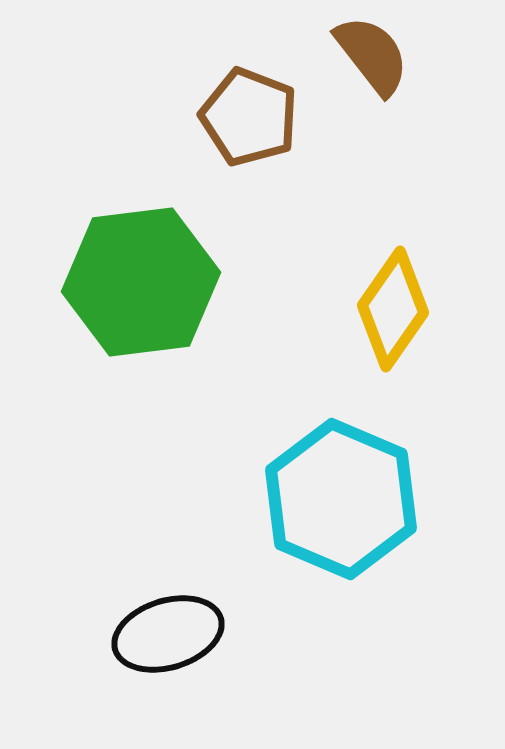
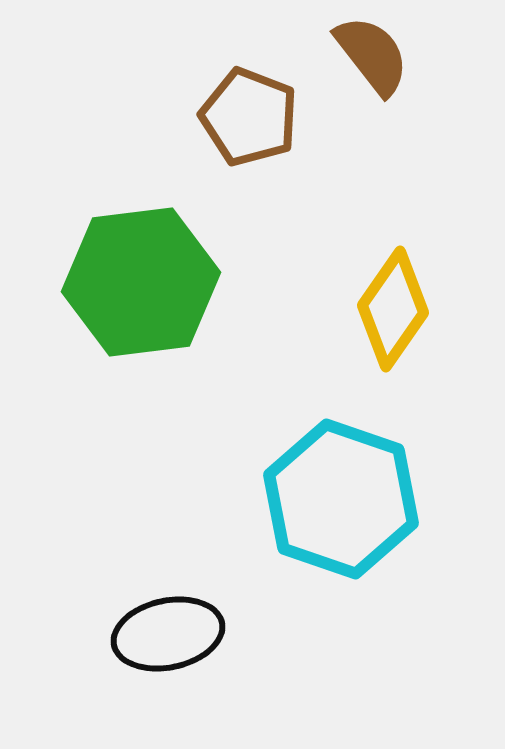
cyan hexagon: rotated 4 degrees counterclockwise
black ellipse: rotated 5 degrees clockwise
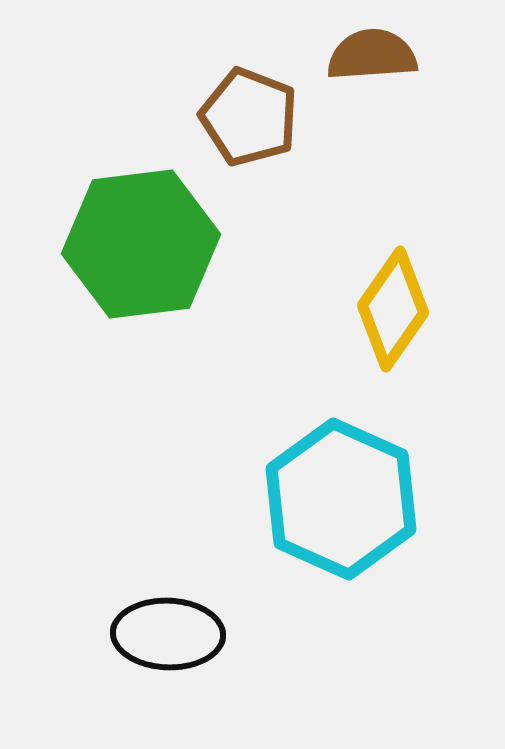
brown semicircle: rotated 56 degrees counterclockwise
green hexagon: moved 38 px up
cyan hexagon: rotated 5 degrees clockwise
black ellipse: rotated 14 degrees clockwise
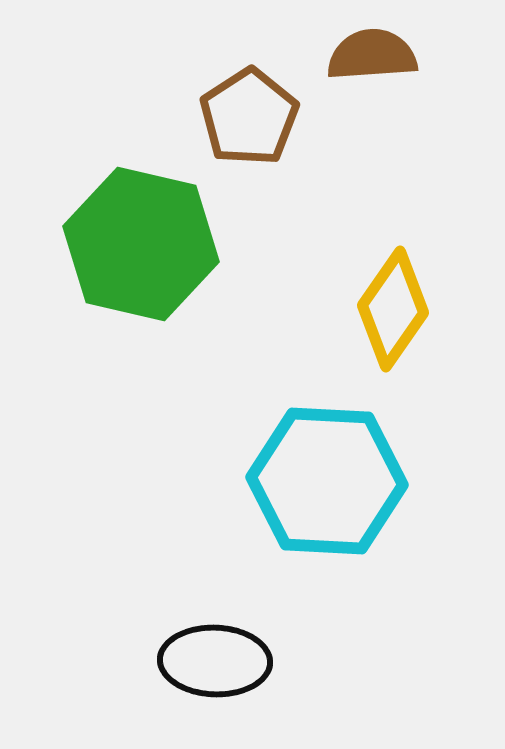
brown pentagon: rotated 18 degrees clockwise
green hexagon: rotated 20 degrees clockwise
cyan hexagon: moved 14 px left, 18 px up; rotated 21 degrees counterclockwise
black ellipse: moved 47 px right, 27 px down
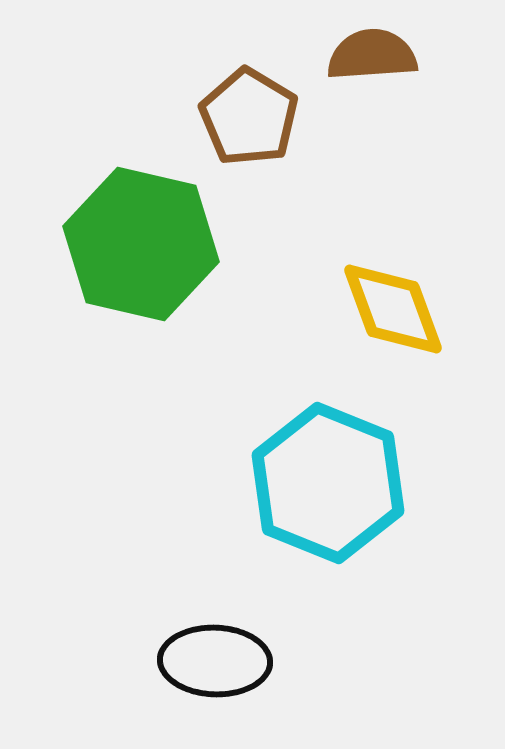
brown pentagon: rotated 8 degrees counterclockwise
yellow diamond: rotated 55 degrees counterclockwise
cyan hexagon: moved 1 px right, 2 px down; rotated 19 degrees clockwise
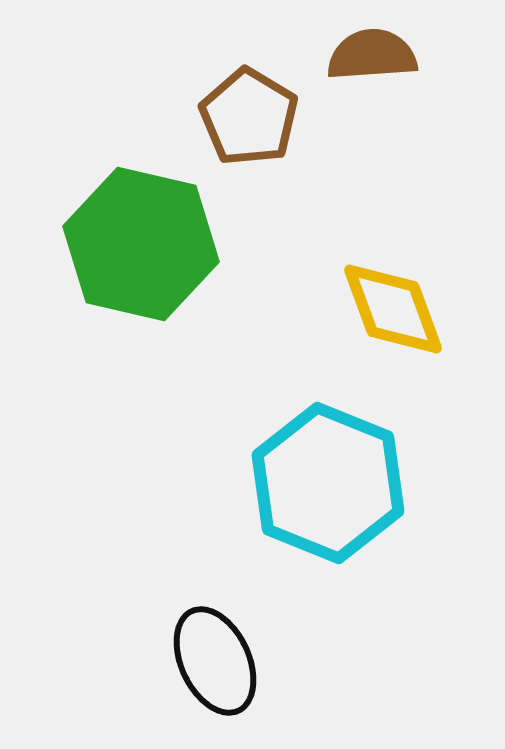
black ellipse: rotated 63 degrees clockwise
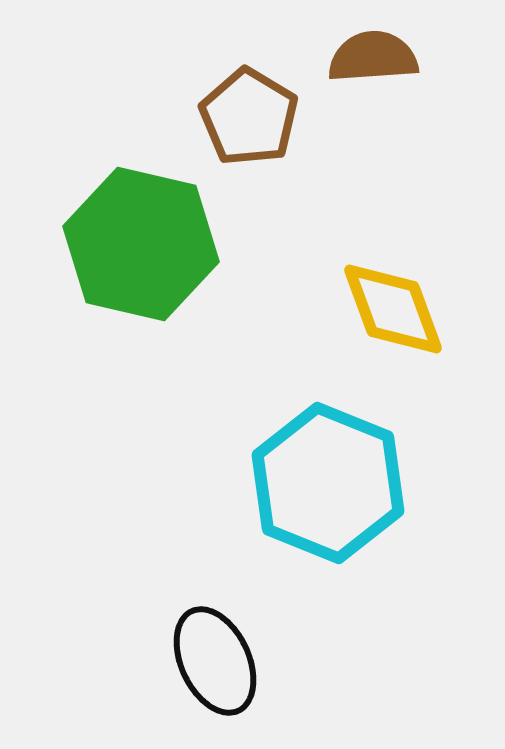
brown semicircle: moved 1 px right, 2 px down
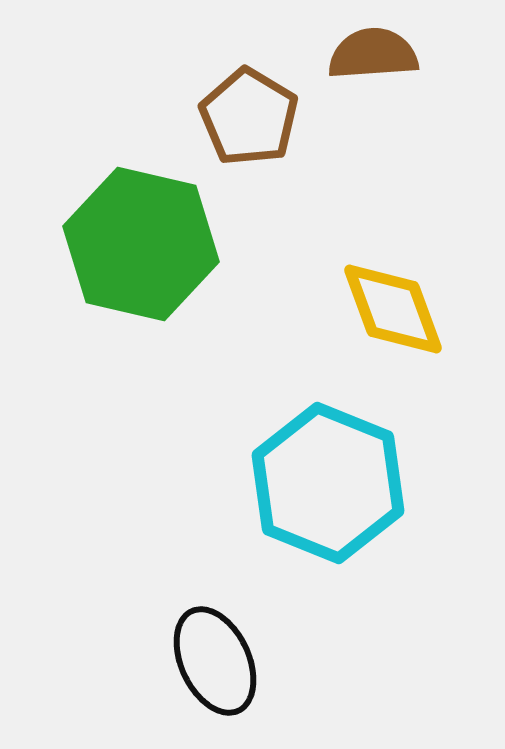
brown semicircle: moved 3 px up
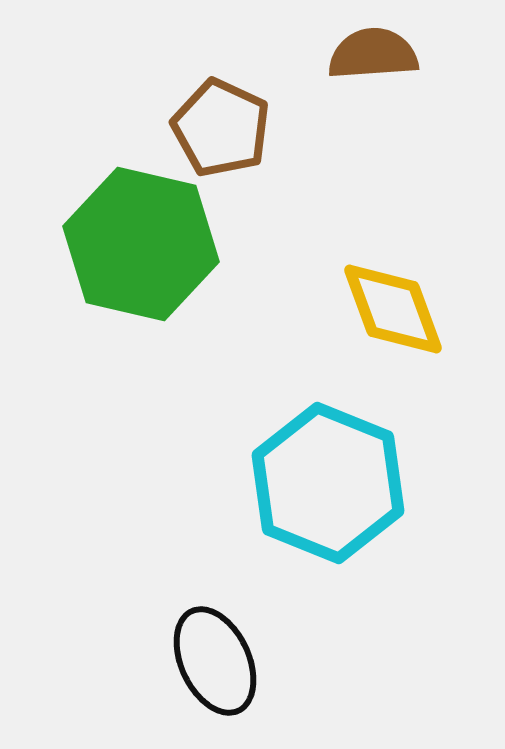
brown pentagon: moved 28 px left, 11 px down; rotated 6 degrees counterclockwise
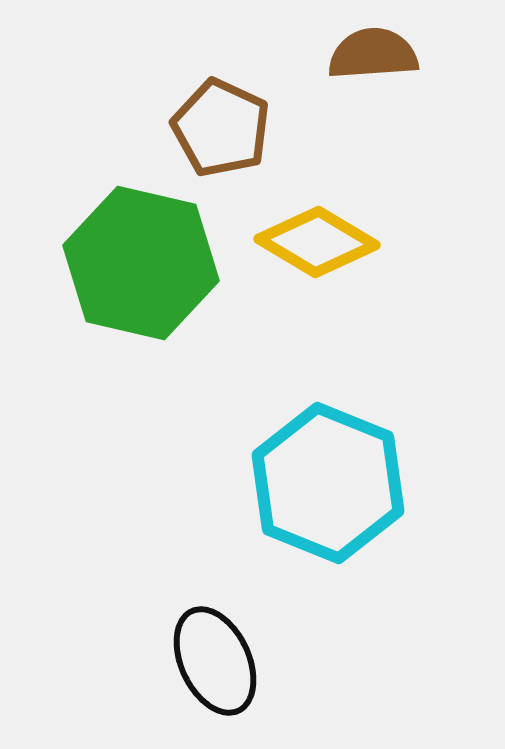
green hexagon: moved 19 px down
yellow diamond: moved 76 px left, 67 px up; rotated 39 degrees counterclockwise
